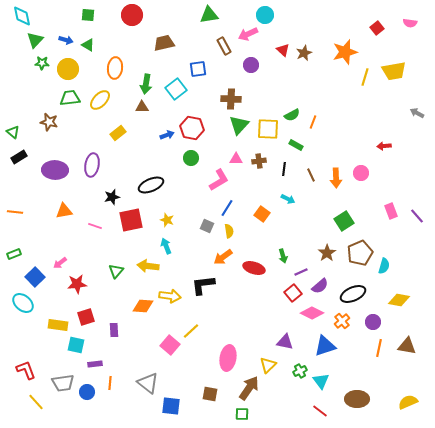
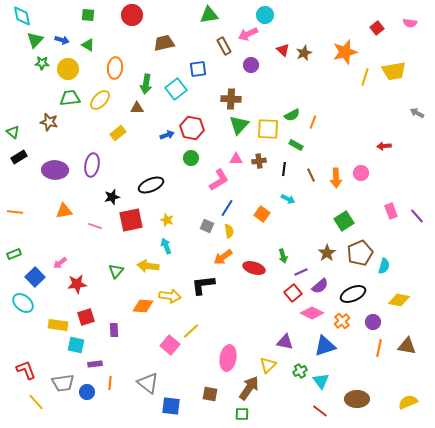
blue arrow at (66, 40): moved 4 px left
brown triangle at (142, 107): moved 5 px left, 1 px down
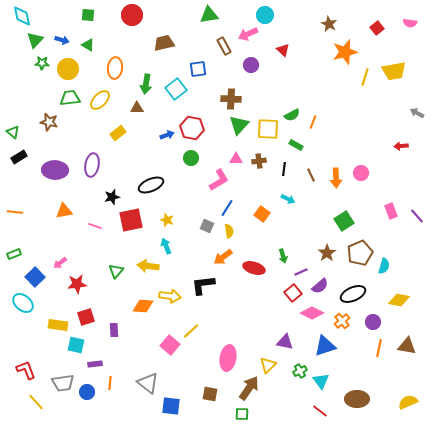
brown star at (304, 53): moved 25 px right, 29 px up; rotated 21 degrees counterclockwise
red arrow at (384, 146): moved 17 px right
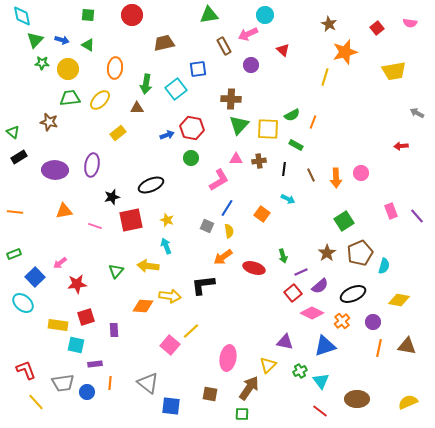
yellow line at (365, 77): moved 40 px left
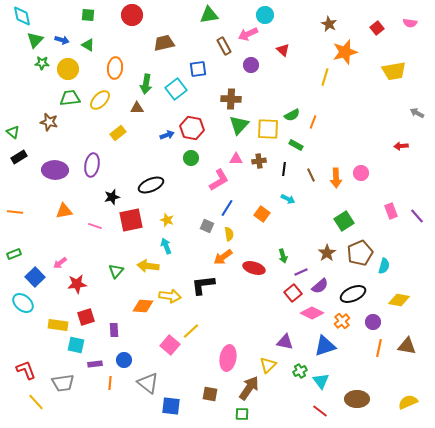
yellow semicircle at (229, 231): moved 3 px down
blue circle at (87, 392): moved 37 px right, 32 px up
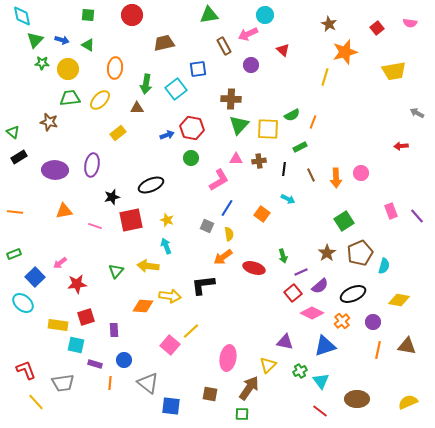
green rectangle at (296, 145): moved 4 px right, 2 px down; rotated 56 degrees counterclockwise
orange line at (379, 348): moved 1 px left, 2 px down
purple rectangle at (95, 364): rotated 24 degrees clockwise
